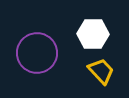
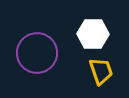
yellow trapezoid: rotated 24 degrees clockwise
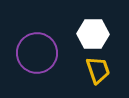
yellow trapezoid: moved 3 px left, 1 px up
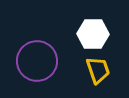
purple circle: moved 8 px down
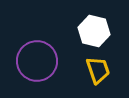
white hexagon: moved 1 px right, 3 px up; rotated 12 degrees clockwise
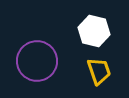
yellow trapezoid: moved 1 px right, 1 px down
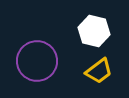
yellow trapezoid: rotated 72 degrees clockwise
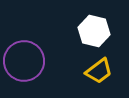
purple circle: moved 13 px left
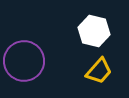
yellow trapezoid: rotated 12 degrees counterclockwise
